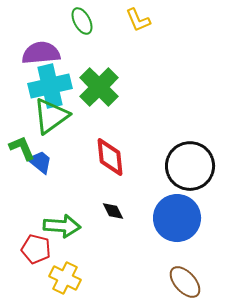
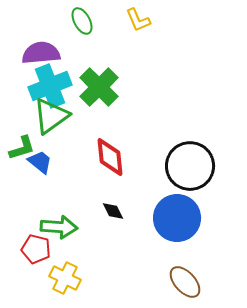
cyan cross: rotated 9 degrees counterclockwise
green L-shape: rotated 96 degrees clockwise
green arrow: moved 3 px left, 1 px down
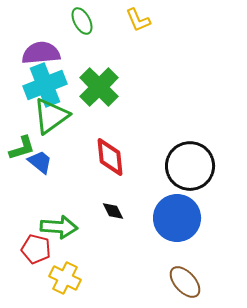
cyan cross: moved 5 px left, 1 px up
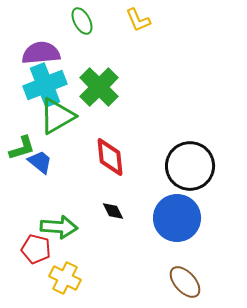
green triangle: moved 6 px right; rotated 6 degrees clockwise
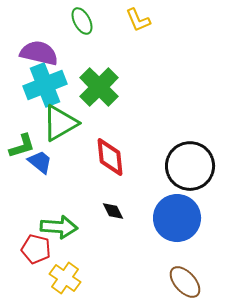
purple semicircle: moved 2 px left; rotated 18 degrees clockwise
green triangle: moved 3 px right, 7 px down
green L-shape: moved 2 px up
yellow cross: rotated 8 degrees clockwise
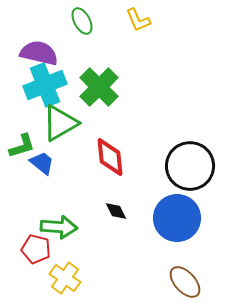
blue trapezoid: moved 2 px right, 1 px down
black diamond: moved 3 px right
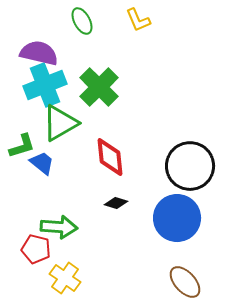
black diamond: moved 8 px up; rotated 45 degrees counterclockwise
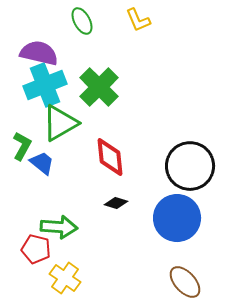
green L-shape: rotated 44 degrees counterclockwise
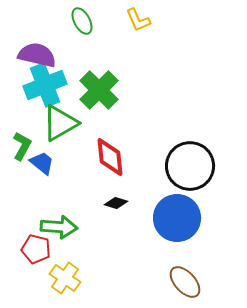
purple semicircle: moved 2 px left, 2 px down
green cross: moved 3 px down
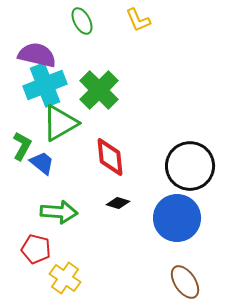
black diamond: moved 2 px right
green arrow: moved 15 px up
brown ellipse: rotated 8 degrees clockwise
